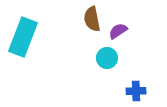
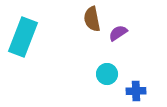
purple semicircle: moved 2 px down
cyan circle: moved 16 px down
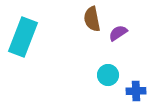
cyan circle: moved 1 px right, 1 px down
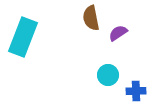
brown semicircle: moved 1 px left, 1 px up
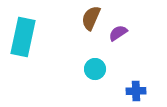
brown semicircle: rotated 35 degrees clockwise
cyan rectangle: rotated 9 degrees counterclockwise
cyan circle: moved 13 px left, 6 px up
